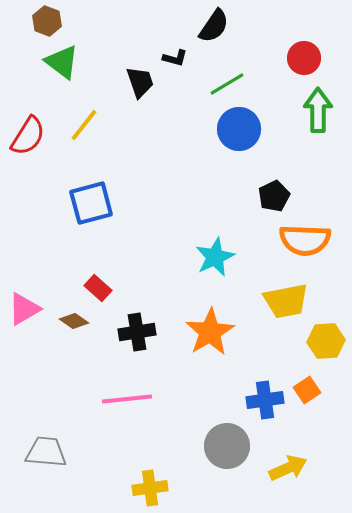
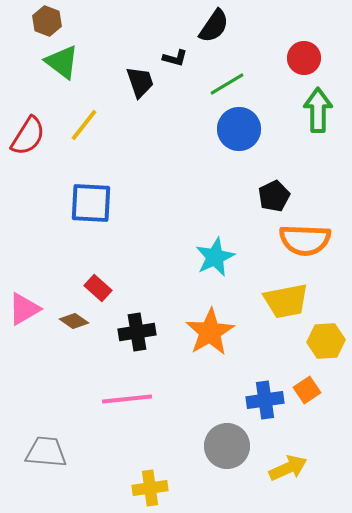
blue square: rotated 18 degrees clockwise
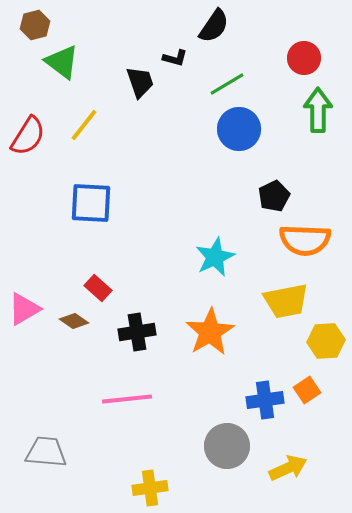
brown hexagon: moved 12 px left, 4 px down; rotated 24 degrees clockwise
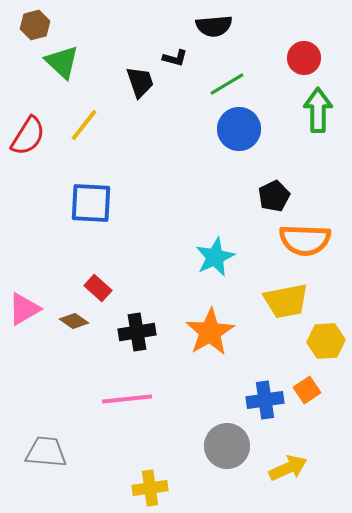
black semicircle: rotated 51 degrees clockwise
green triangle: rotated 6 degrees clockwise
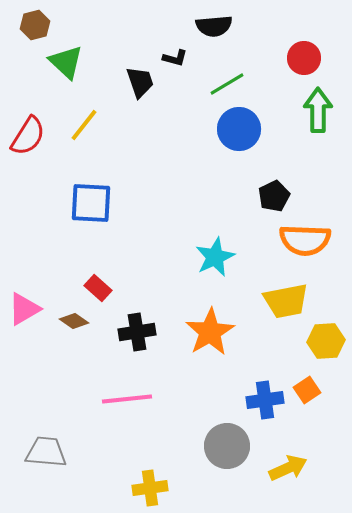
green triangle: moved 4 px right
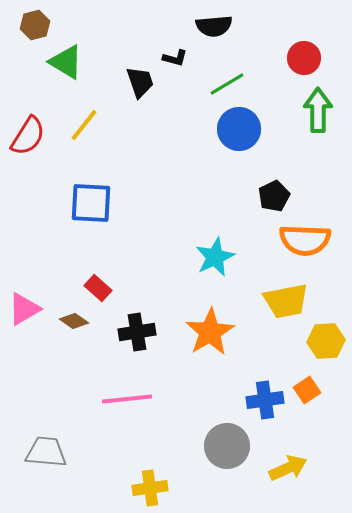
green triangle: rotated 12 degrees counterclockwise
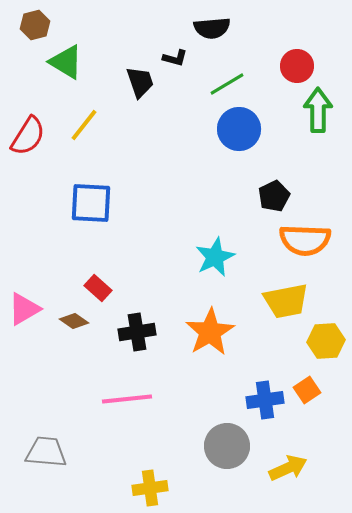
black semicircle: moved 2 px left, 2 px down
red circle: moved 7 px left, 8 px down
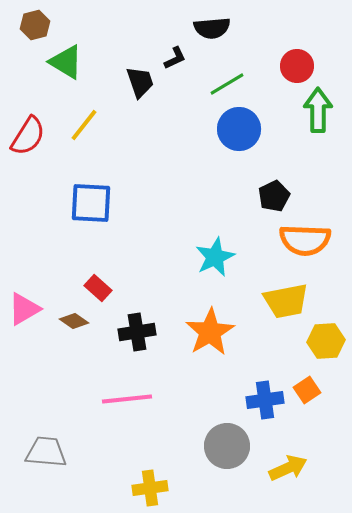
black L-shape: rotated 40 degrees counterclockwise
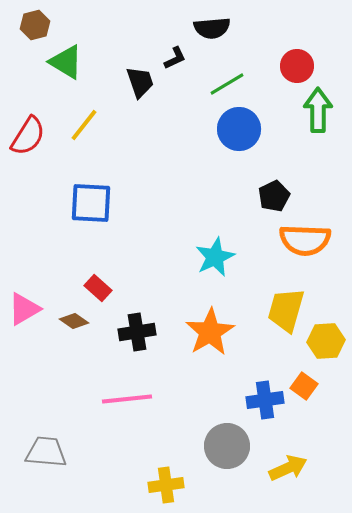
yellow trapezoid: moved 9 px down; rotated 117 degrees clockwise
orange square: moved 3 px left, 4 px up; rotated 20 degrees counterclockwise
yellow cross: moved 16 px right, 3 px up
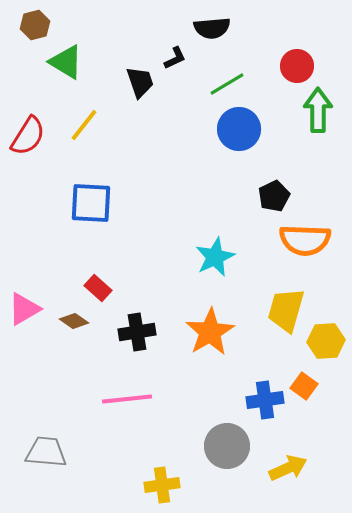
yellow cross: moved 4 px left
